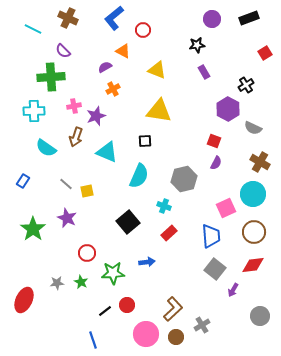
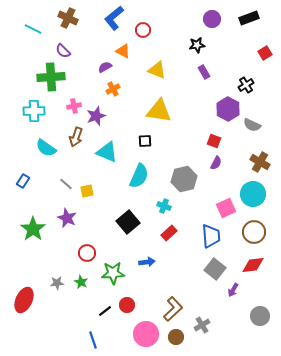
gray semicircle at (253, 128): moved 1 px left, 3 px up
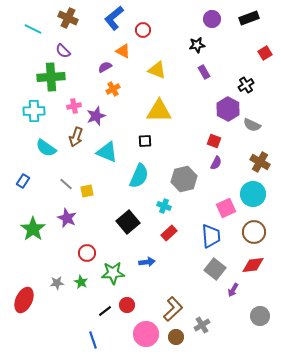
yellow triangle at (159, 111): rotated 8 degrees counterclockwise
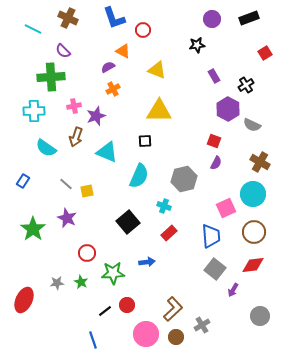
blue L-shape at (114, 18): rotated 70 degrees counterclockwise
purple semicircle at (105, 67): moved 3 px right
purple rectangle at (204, 72): moved 10 px right, 4 px down
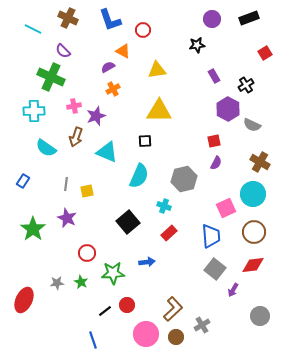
blue L-shape at (114, 18): moved 4 px left, 2 px down
yellow triangle at (157, 70): rotated 30 degrees counterclockwise
green cross at (51, 77): rotated 28 degrees clockwise
red square at (214, 141): rotated 32 degrees counterclockwise
gray line at (66, 184): rotated 56 degrees clockwise
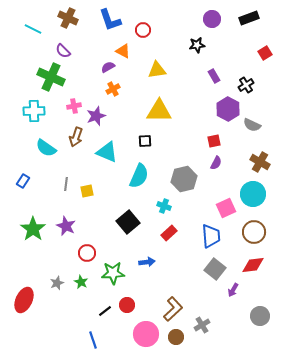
purple star at (67, 218): moved 1 px left, 8 px down
gray star at (57, 283): rotated 16 degrees counterclockwise
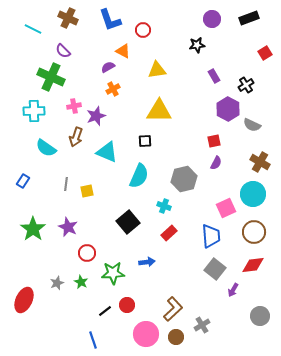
purple star at (66, 226): moved 2 px right, 1 px down
